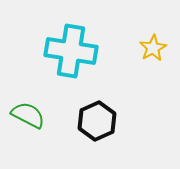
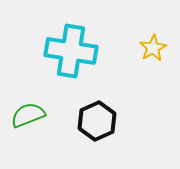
green semicircle: rotated 48 degrees counterclockwise
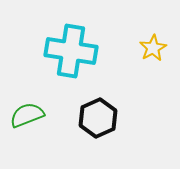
green semicircle: moved 1 px left
black hexagon: moved 1 px right, 3 px up
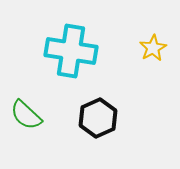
green semicircle: moved 1 px left; rotated 116 degrees counterclockwise
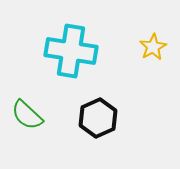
yellow star: moved 1 px up
green semicircle: moved 1 px right
